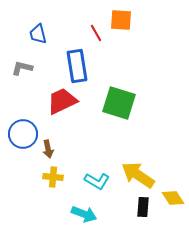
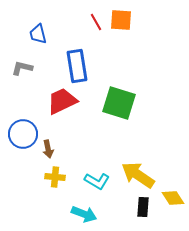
red line: moved 11 px up
yellow cross: moved 2 px right
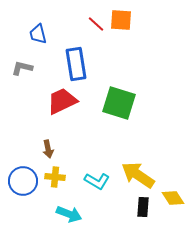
red line: moved 2 px down; rotated 18 degrees counterclockwise
blue rectangle: moved 1 px left, 2 px up
blue circle: moved 47 px down
cyan arrow: moved 15 px left
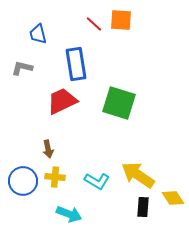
red line: moved 2 px left
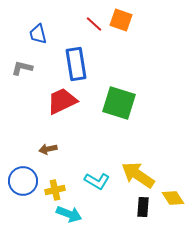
orange square: rotated 15 degrees clockwise
brown arrow: rotated 90 degrees clockwise
yellow cross: moved 13 px down; rotated 18 degrees counterclockwise
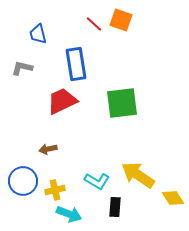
green square: moved 3 px right; rotated 24 degrees counterclockwise
black rectangle: moved 28 px left
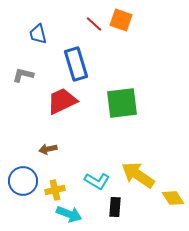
blue rectangle: rotated 8 degrees counterclockwise
gray L-shape: moved 1 px right, 7 px down
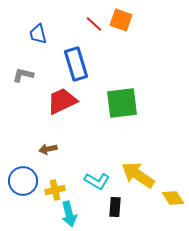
cyan arrow: rotated 55 degrees clockwise
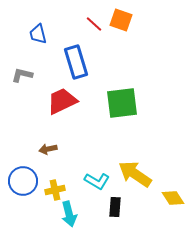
blue rectangle: moved 2 px up
gray L-shape: moved 1 px left
yellow arrow: moved 3 px left, 1 px up
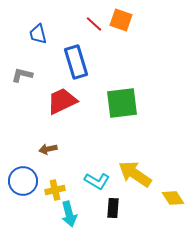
black rectangle: moved 2 px left, 1 px down
